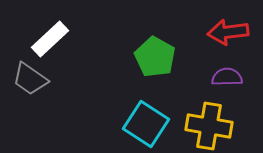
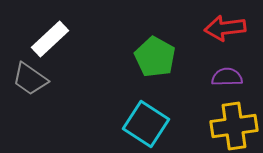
red arrow: moved 3 px left, 4 px up
yellow cross: moved 25 px right; rotated 18 degrees counterclockwise
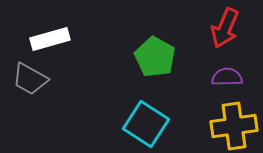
red arrow: rotated 60 degrees counterclockwise
white rectangle: rotated 27 degrees clockwise
gray trapezoid: rotated 6 degrees counterclockwise
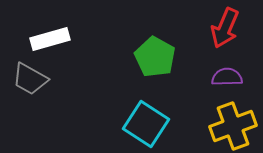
yellow cross: moved 1 px left; rotated 12 degrees counterclockwise
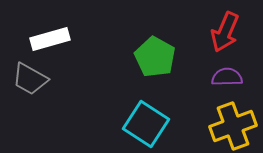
red arrow: moved 4 px down
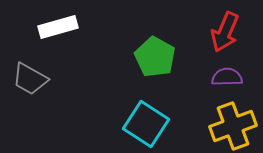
white rectangle: moved 8 px right, 12 px up
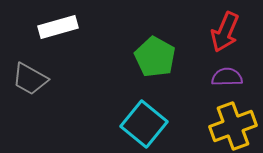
cyan square: moved 2 px left; rotated 6 degrees clockwise
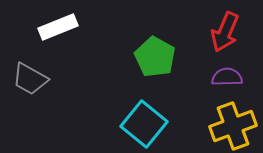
white rectangle: rotated 6 degrees counterclockwise
